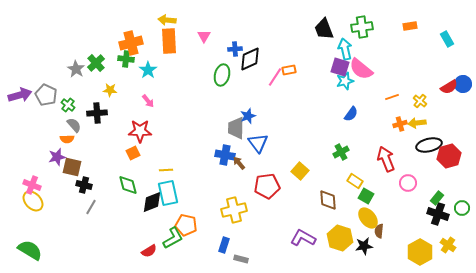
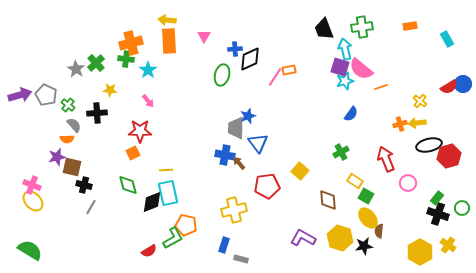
orange line at (392, 97): moved 11 px left, 10 px up
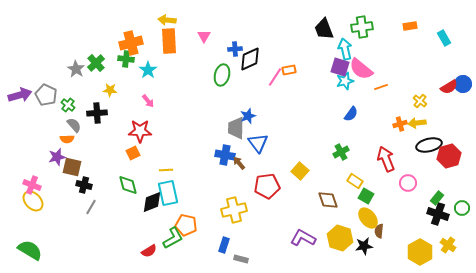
cyan rectangle at (447, 39): moved 3 px left, 1 px up
brown diamond at (328, 200): rotated 15 degrees counterclockwise
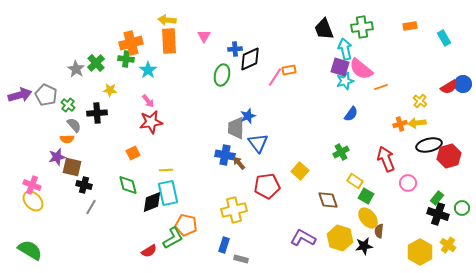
red star at (140, 131): moved 11 px right, 9 px up; rotated 10 degrees counterclockwise
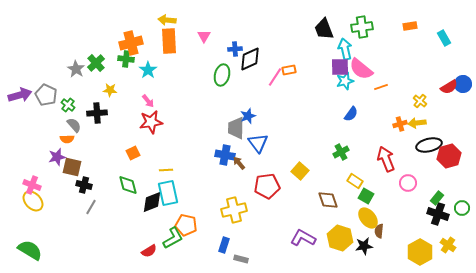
purple square at (340, 67): rotated 18 degrees counterclockwise
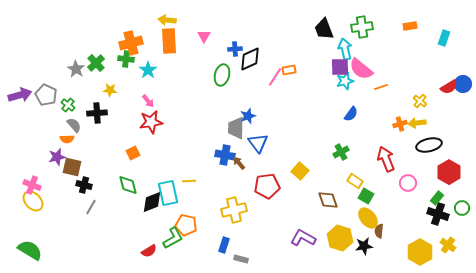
cyan rectangle at (444, 38): rotated 49 degrees clockwise
red hexagon at (449, 156): moved 16 px down; rotated 15 degrees counterclockwise
yellow line at (166, 170): moved 23 px right, 11 px down
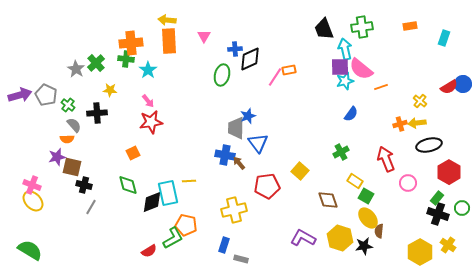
orange cross at (131, 43): rotated 10 degrees clockwise
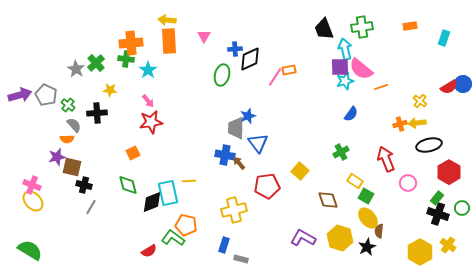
green L-shape at (173, 238): rotated 115 degrees counterclockwise
black star at (364, 246): moved 3 px right, 1 px down; rotated 18 degrees counterclockwise
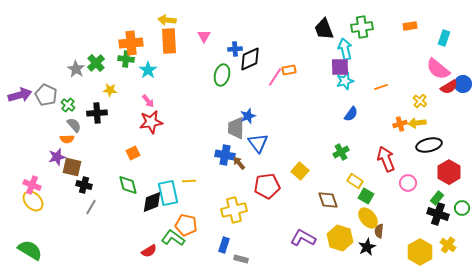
pink semicircle at (361, 69): moved 77 px right
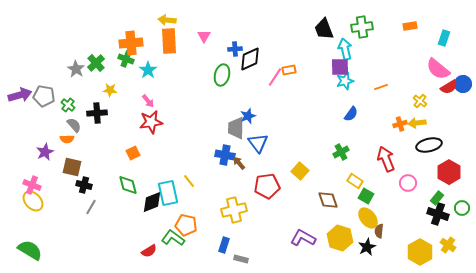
green cross at (126, 59): rotated 14 degrees clockwise
gray pentagon at (46, 95): moved 2 px left, 1 px down; rotated 15 degrees counterclockwise
purple star at (57, 157): moved 12 px left, 5 px up; rotated 12 degrees counterclockwise
yellow line at (189, 181): rotated 56 degrees clockwise
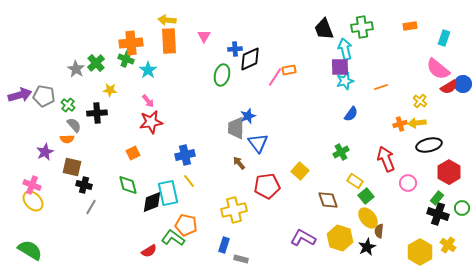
blue cross at (225, 155): moved 40 px left; rotated 24 degrees counterclockwise
green square at (366, 196): rotated 21 degrees clockwise
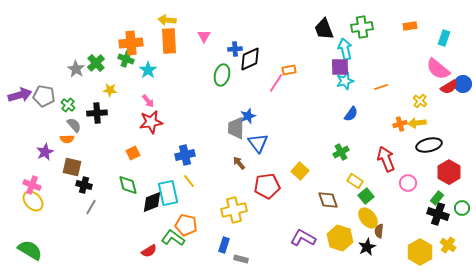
pink line at (275, 77): moved 1 px right, 6 px down
